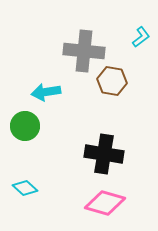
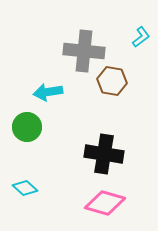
cyan arrow: moved 2 px right
green circle: moved 2 px right, 1 px down
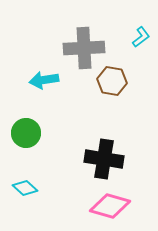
gray cross: moved 3 px up; rotated 9 degrees counterclockwise
cyan arrow: moved 4 px left, 12 px up
green circle: moved 1 px left, 6 px down
black cross: moved 5 px down
pink diamond: moved 5 px right, 3 px down
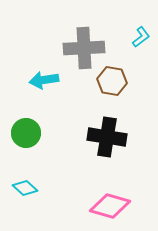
black cross: moved 3 px right, 22 px up
